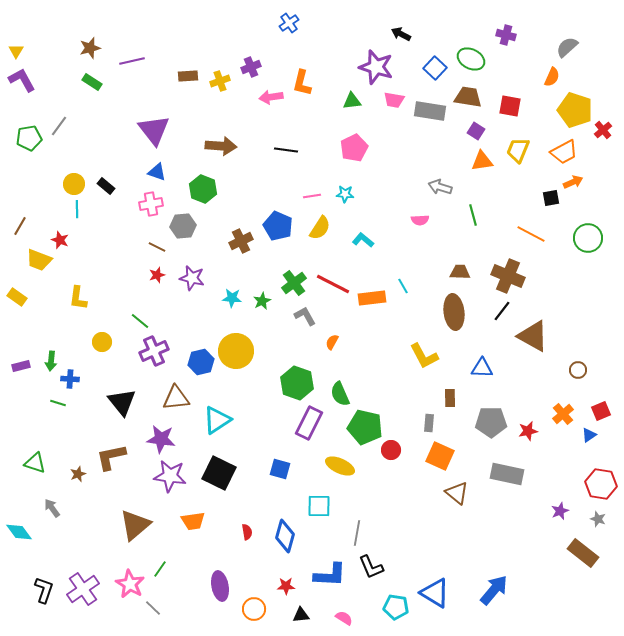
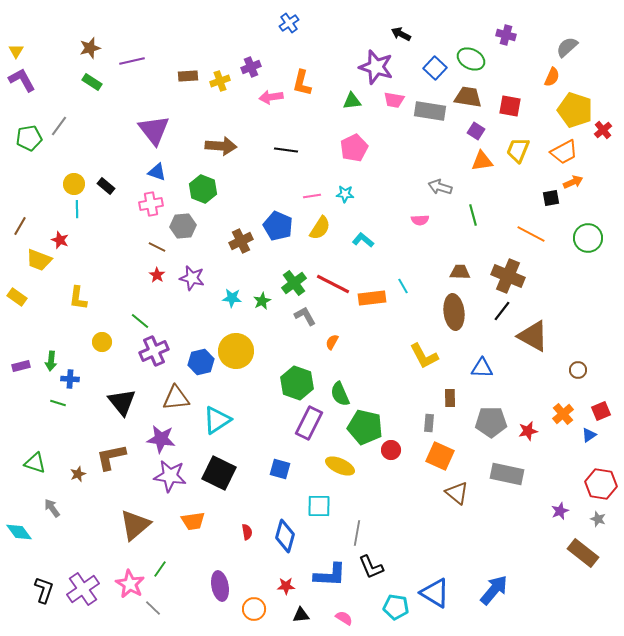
red star at (157, 275): rotated 21 degrees counterclockwise
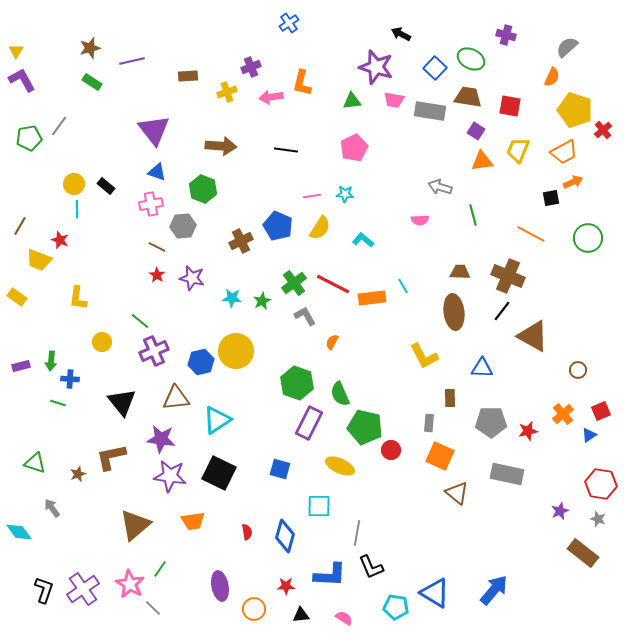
yellow cross at (220, 81): moved 7 px right, 11 px down
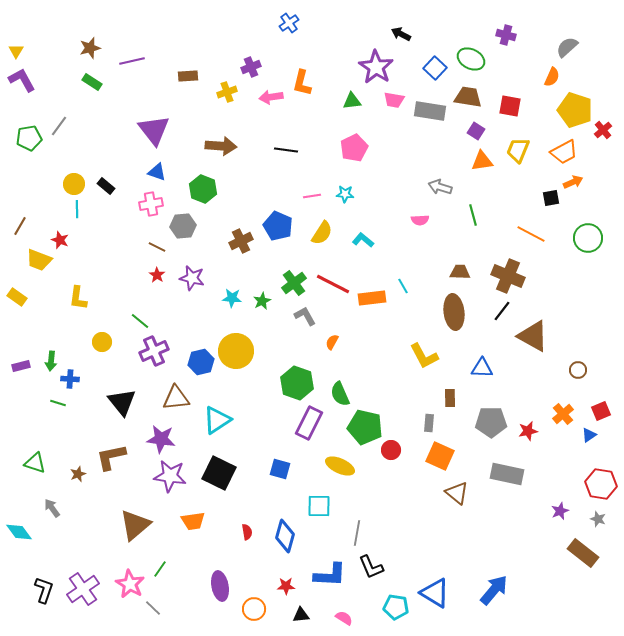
purple star at (376, 67): rotated 16 degrees clockwise
yellow semicircle at (320, 228): moved 2 px right, 5 px down
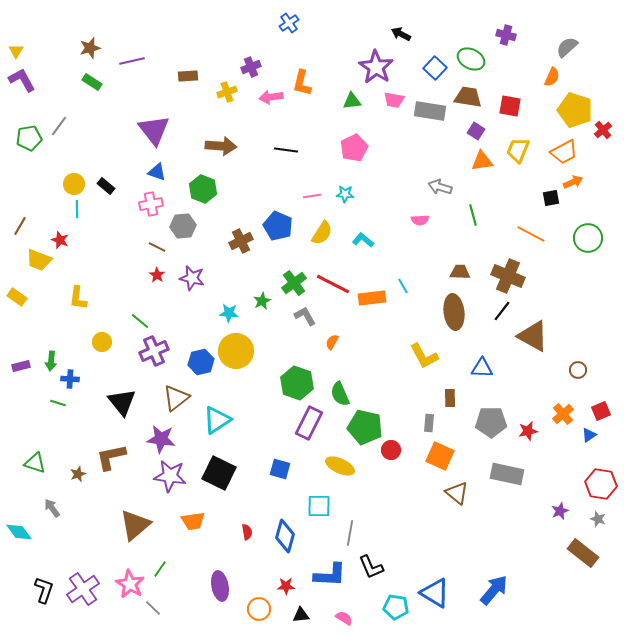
cyan star at (232, 298): moved 3 px left, 15 px down
brown triangle at (176, 398): rotated 32 degrees counterclockwise
gray line at (357, 533): moved 7 px left
orange circle at (254, 609): moved 5 px right
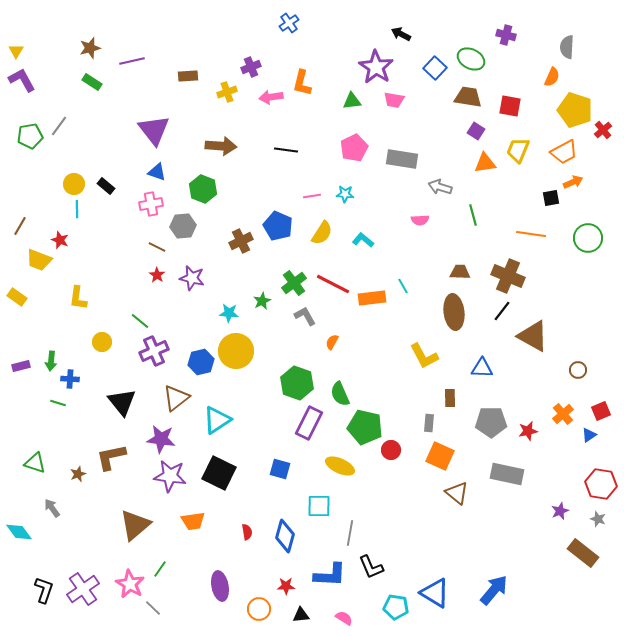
gray semicircle at (567, 47): rotated 45 degrees counterclockwise
gray rectangle at (430, 111): moved 28 px left, 48 px down
green pentagon at (29, 138): moved 1 px right, 2 px up
orange triangle at (482, 161): moved 3 px right, 2 px down
orange line at (531, 234): rotated 20 degrees counterclockwise
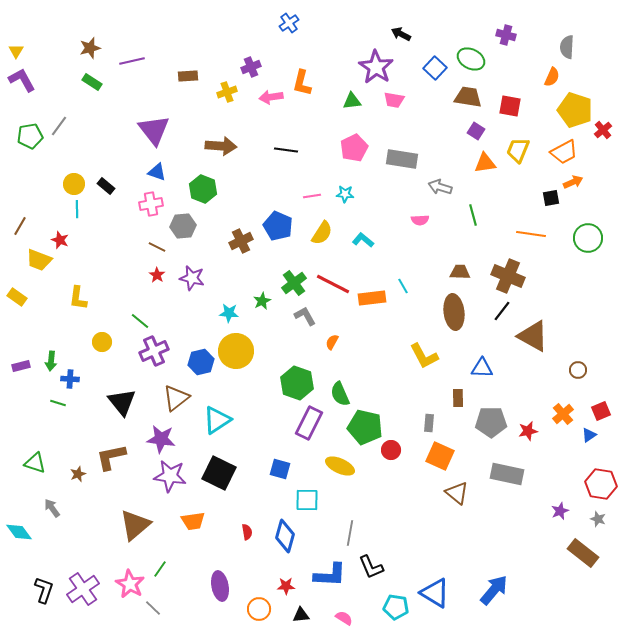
brown rectangle at (450, 398): moved 8 px right
cyan square at (319, 506): moved 12 px left, 6 px up
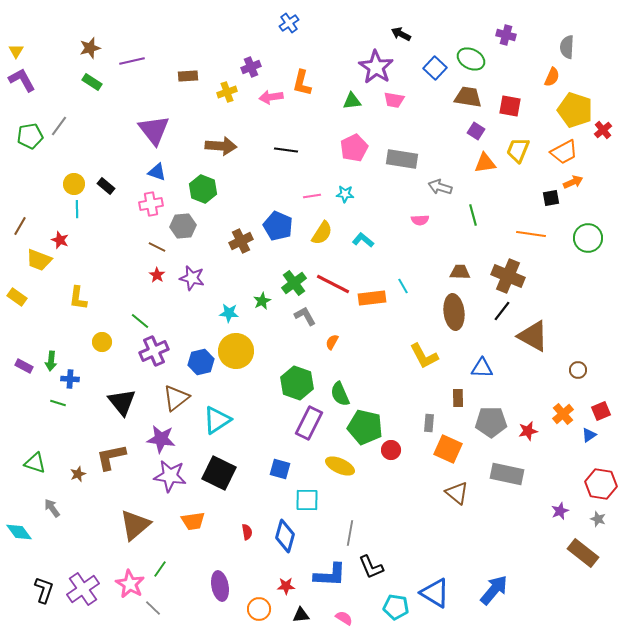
purple rectangle at (21, 366): moved 3 px right; rotated 42 degrees clockwise
orange square at (440, 456): moved 8 px right, 7 px up
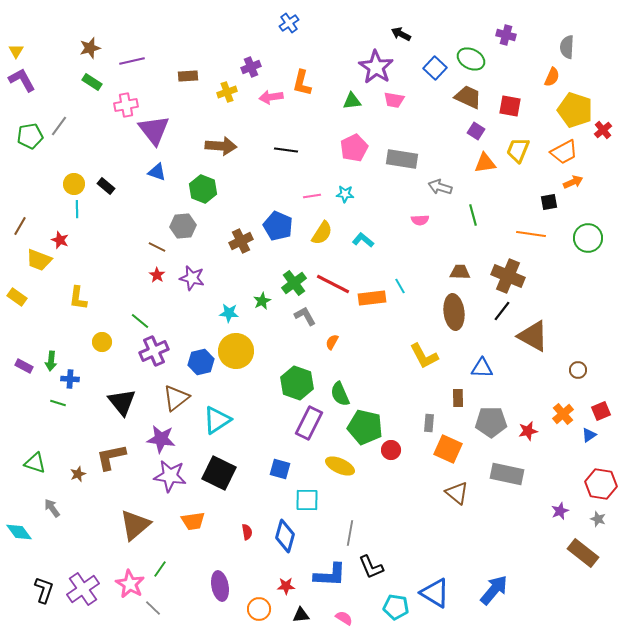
brown trapezoid at (468, 97): rotated 16 degrees clockwise
black square at (551, 198): moved 2 px left, 4 px down
pink cross at (151, 204): moved 25 px left, 99 px up
cyan line at (403, 286): moved 3 px left
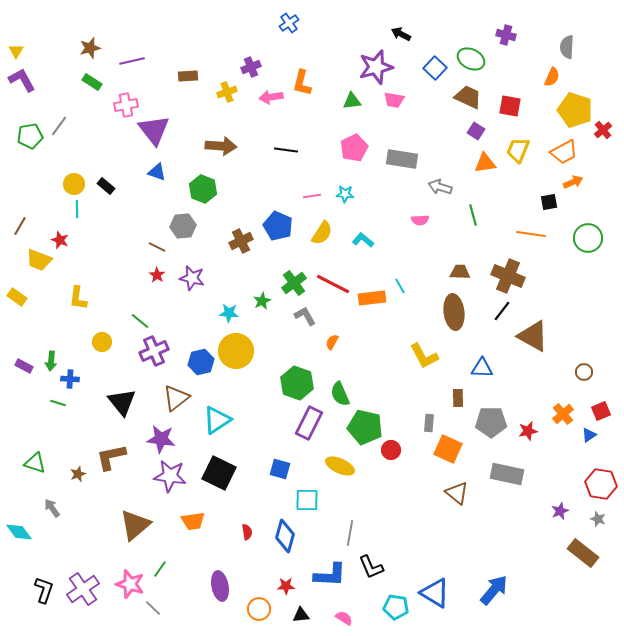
purple star at (376, 67): rotated 24 degrees clockwise
brown circle at (578, 370): moved 6 px right, 2 px down
pink star at (130, 584): rotated 12 degrees counterclockwise
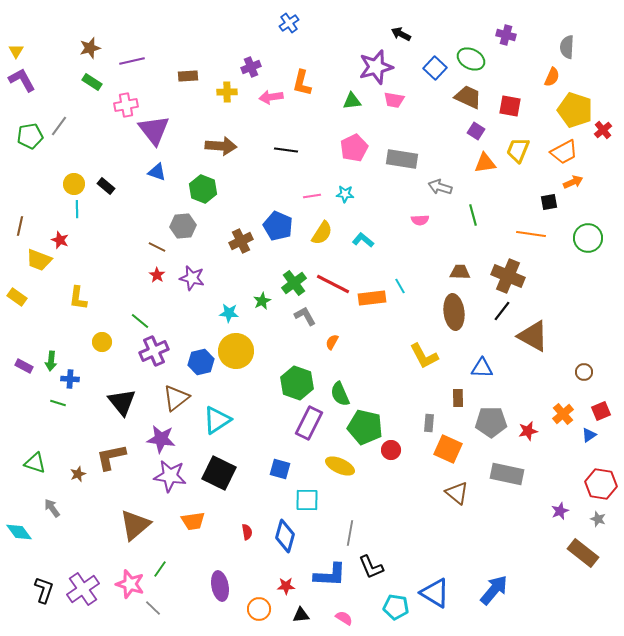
yellow cross at (227, 92): rotated 18 degrees clockwise
brown line at (20, 226): rotated 18 degrees counterclockwise
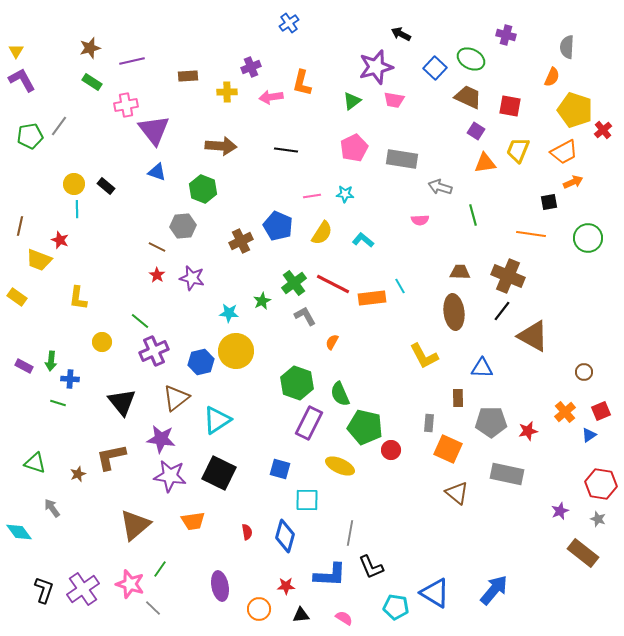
green triangle at (352, 101): rotated 30 degrees counterclockwise
orange cross at (563, 414): moved 2 px right, 2 px up
